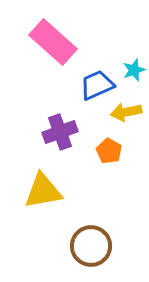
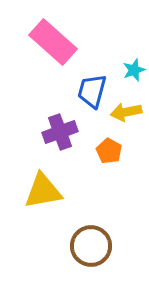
blue trapezoid: moved 5 px left, 6 px down; rotated 51 degrees counterclockwise
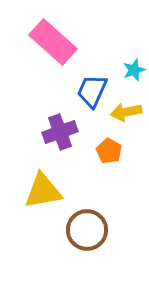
blue trapezoid: rotated 9 degrees clockwise
brown circle: moved 4 px left, 16 px up
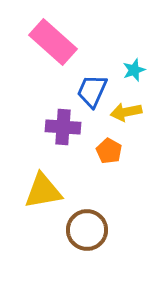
purple cross: moved 3 px right, 5 px up; rotated 24 degrees clockwise
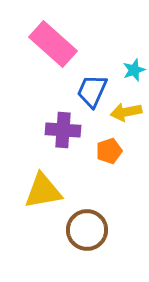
pink rectangle: moved 2 px down
purple cross: moved 3 px down
orange pentagon: rotated 25 degrees clockwise
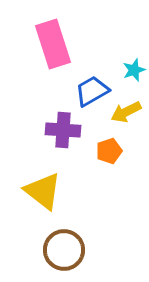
pink rectangle: rotated 30 degrees clockwise
blue trapezoid: rotated 36 degrees clockwise
yellow arrow: rotated 16 degrees counterclockwise
yellow triangle: rotated 48 degrees clockwise
brown circle: moved 23 px left, 20 px down
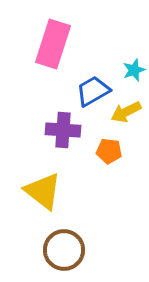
pink rectangle: rotated 36 degrees clockwise
blue trapezoid: moved 1 px right
orange pentagon: rotated 25 degrees clockwise
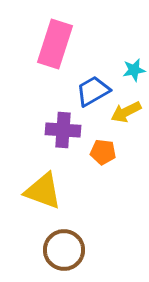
pink rectangle: moved 2 px right
cyan star: rotated 10 degrees clockwise
orange pentagon: moved 6 px left, 1 px down
yellow triangle: rotated 18 degrees counterclockwise
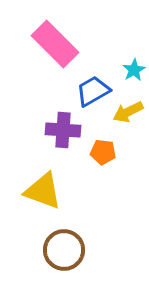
pink rectangle: rotated 63 degrees counterclockwise
cyan star: rotated 20 degrees counterclockwise
yellow arrow: moved 2 px right
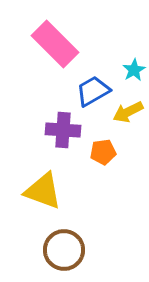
orange pentagon: rotated 15 degrees counterclockwise
